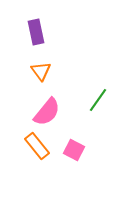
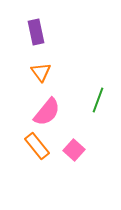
orange triangle: moved 1 px down
green line: rotated 15 degrees counterclockwise
pink square: rotated 15 degrees clockwise
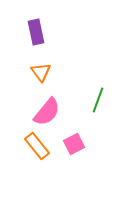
pink square: moved 6 px up; rotated 20 degrees clockwise
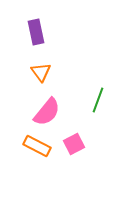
orange rectangle: rotated 24 degrees counterclockwise
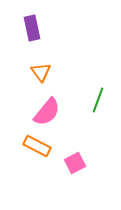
purple rectangle: moved 4 px left, 4 px up
pink square: moved 1 px right, 19 px down
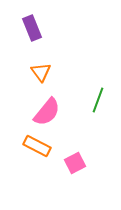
purple rectangle: rotated 10 degrees counterclockwise
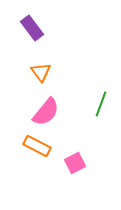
purple rectangle: rotated 15 degrees counterclockwise
green line: moved 3 px right, 4 px down
pink semicircle: moved 1 px left
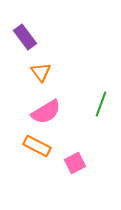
purple rectangle: moved 7 px left, 9 px down
pink semicircle: rotated 20 degrees clockwise
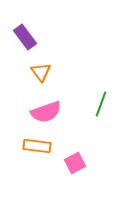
pink semicircle: rotated 12 degrees clockwise
orange rectangle: rotated 20 degrees counterclockwise
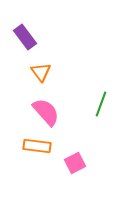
pink semicircle: rotated 112 degrees counterclockwise
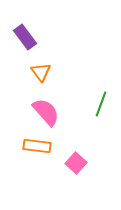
pink square: moved 1 px right; rotated 20 degrees counterclockwise
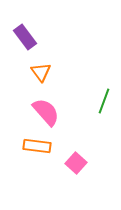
green line: moved 3 px right, 3 px up
